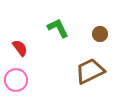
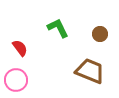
brown trapezoid: rotated 48 degrees clockwise
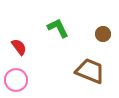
brown circle: moved 3 px right
red semicircle: moved 1 px left, 1 px up
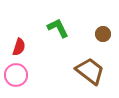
red semicircle: rotated 54 degrees clockwise
brown trapezoid: rotated 16 degrees clockwise
pink circle: moved 5 px up
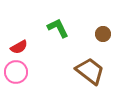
red semicircle: rotated 42 degrees clockwise
pink circle: moved 3 px up
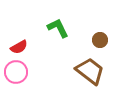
brown circle: moved 3 px left, 6 px down
